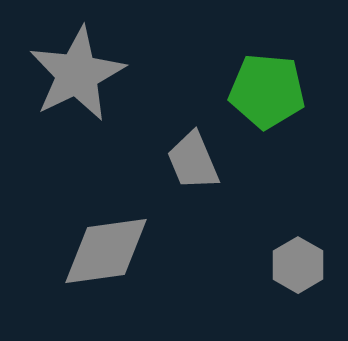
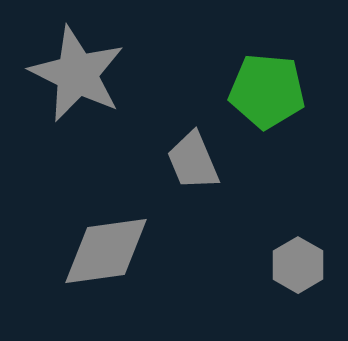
gray star: rotated 20 degrees counterclockwise
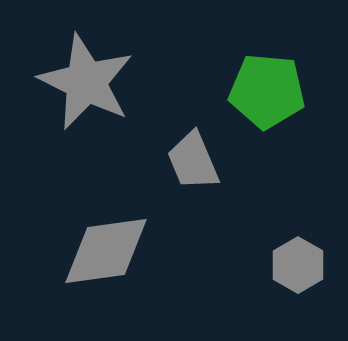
gray star: moved 9 px right, 8 px down
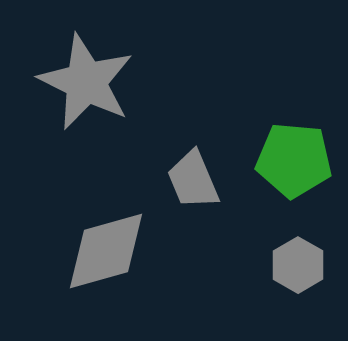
green pentagon: moved 27 px right, 69 px down
gray trapezoid: moved 19 px down
gray diamond: rotated 8 degrees counterclockwise
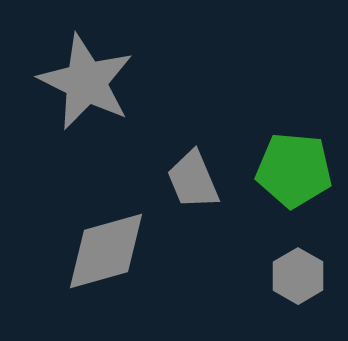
green pentagon: moved 10 px down
gray hexagon: moved 11 px down
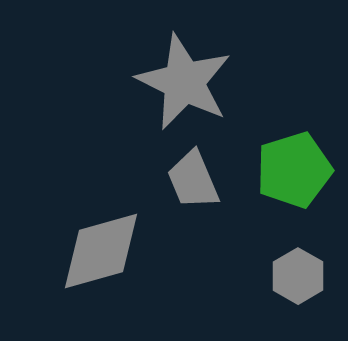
gray star: moved 98 px right
green pentagon: rotated 22 degrees counterclockwise
gray diamond: moved 5 px left
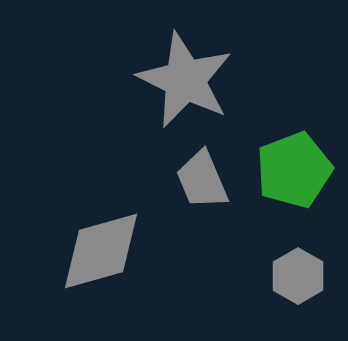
gray star: moved 1 px right, 2 px up
green pentagon: rotated 4 degrees counterclockwise
gray trapezoid: moved 9 px right
